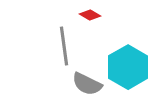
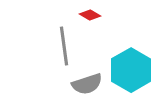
cyan hexagon: moved 3 px right, 3 px down
gray semicircle: rotated 44 degrees counterclockwise
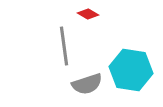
red diamond: moved 2 px left, 1 px up
cyan hexagon: rotated 21 degrees counterclockwise
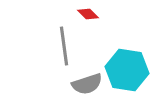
red diamond: rotated 15 degrees clockwise
cyan hexagon: moved 4 px left
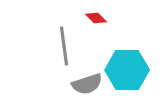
red diamond: moved 8 px right, 4 px down
cyan hexagon: rotated 9 degrees counterclockwise
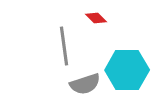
gray semicircle: moved 2 px left
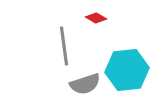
red diamond: rotated 15 degrees counterclockwise
cyan hexagon: rotated 6 degrees counterclockwise
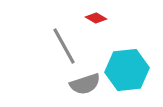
gray line: rotated 21 degrees counterclockwise
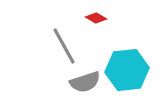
gray semicircle: moved 2 px up
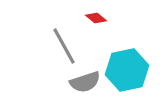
red diamond: rotated 10 degrees clockwise
cyan hexagon: rotated 6 degrees counterclockwise
